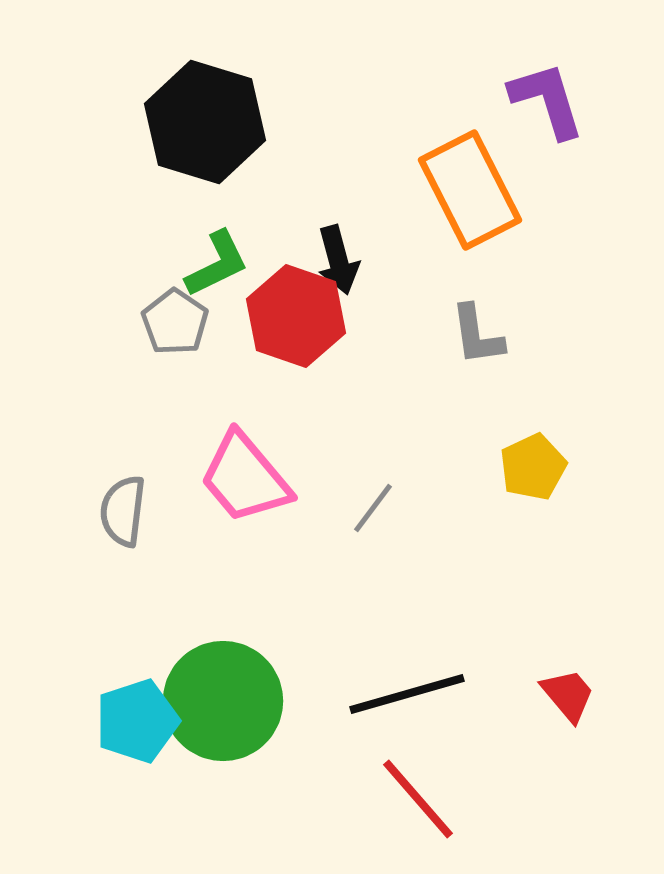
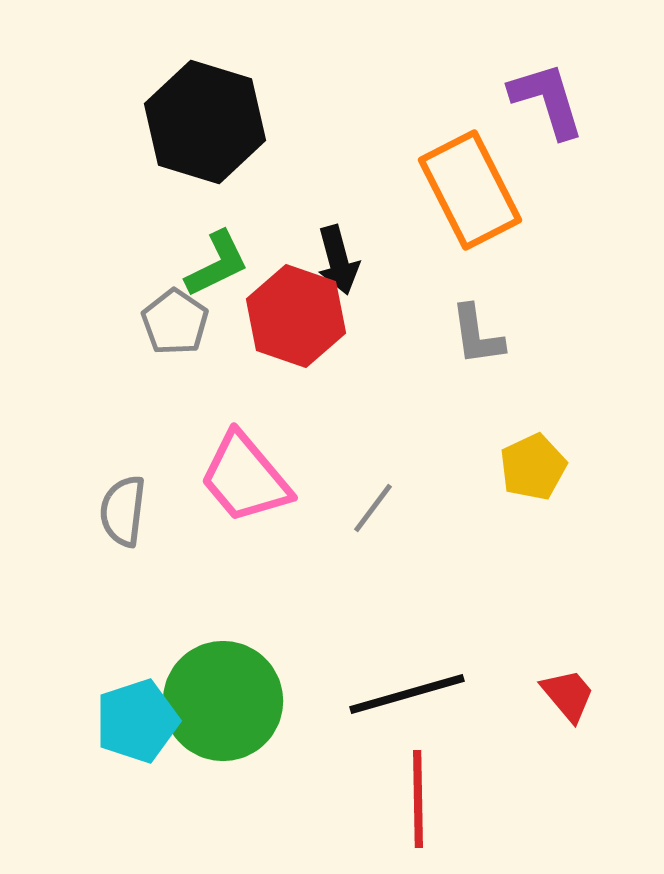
red line: rotated 40 degrees clockwise
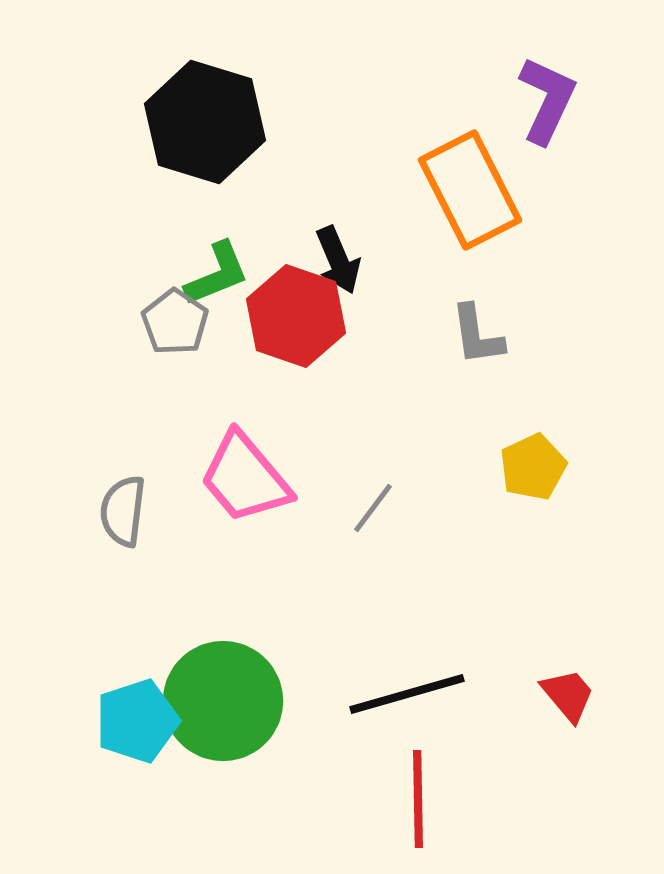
purple L-shape: rotated 42 degrees clockwise
black arrow: rotated 8 degrees counterclockwise
green L-shape: moved 10 px down; rotated 4 degrees clockwise
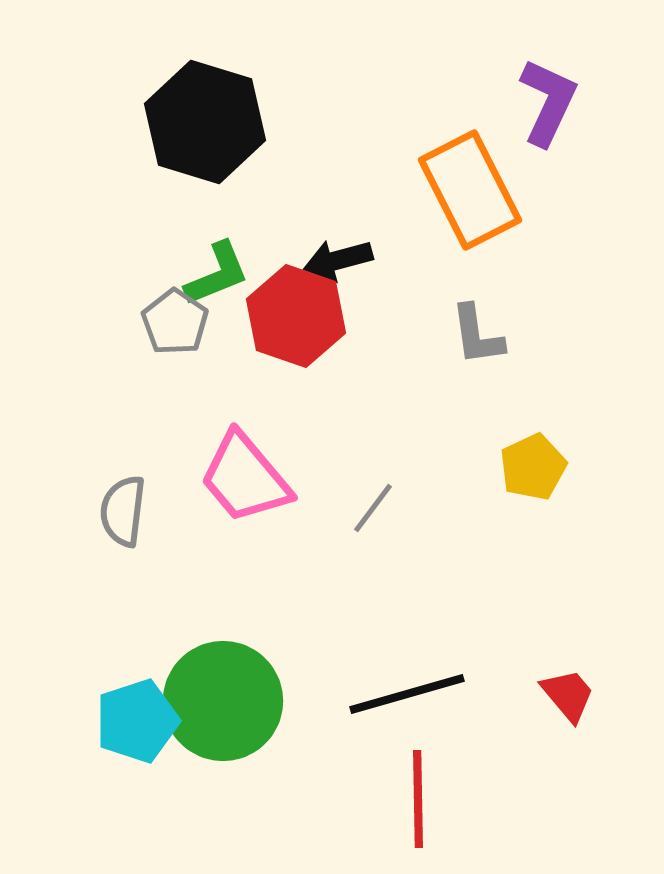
purple L-shape: moved 1 px right, 2 px down
black arrow: rotated 98 degrees clockwise
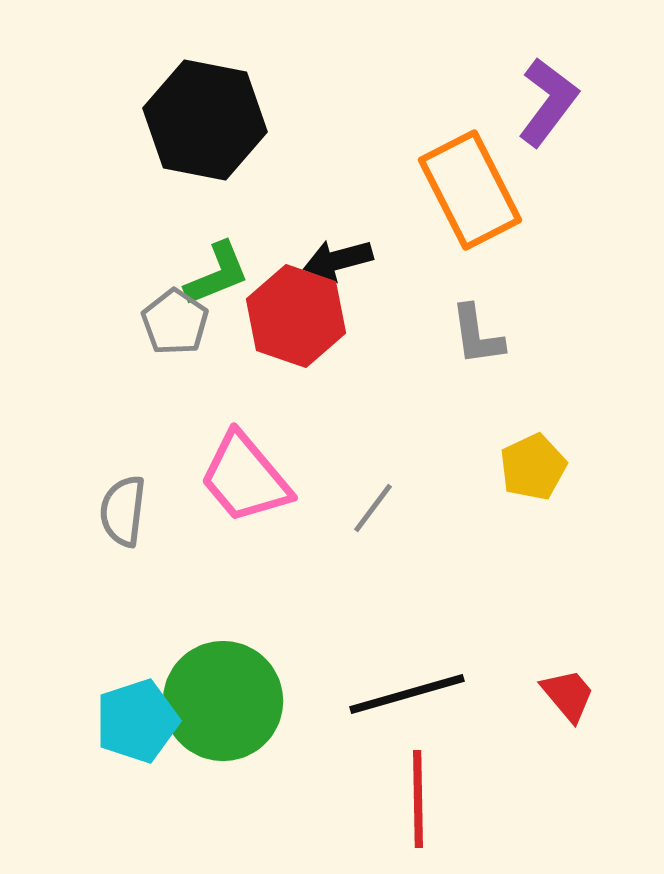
purple L-shape: rotated 12 degrees clockwise
black hexagon: moved 2 px up; rotated 6 degrees counterclockwise
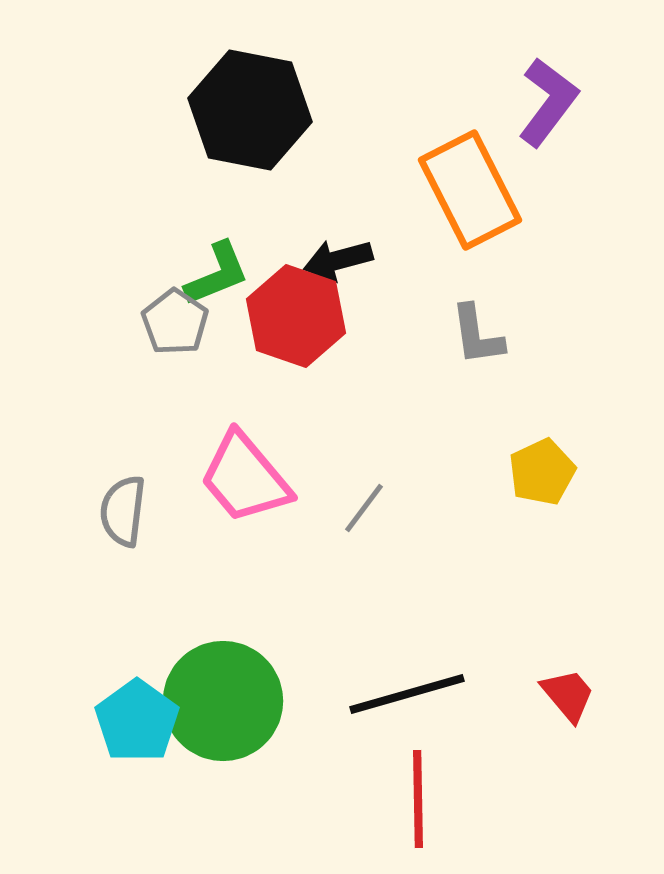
black hexagon: moved 45 px right, 10 px up
yellow pentagon: moved 9 px right, 5 px down
gray line: moved 9 px left
cyan pentagon: rotated 18 degrees counterclockwise
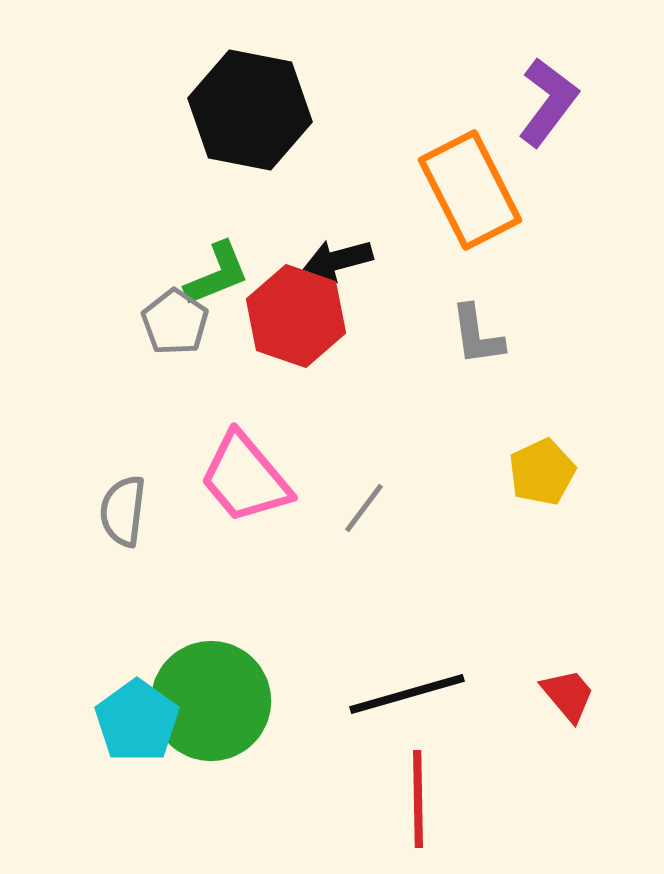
green circle: moved 12 px left
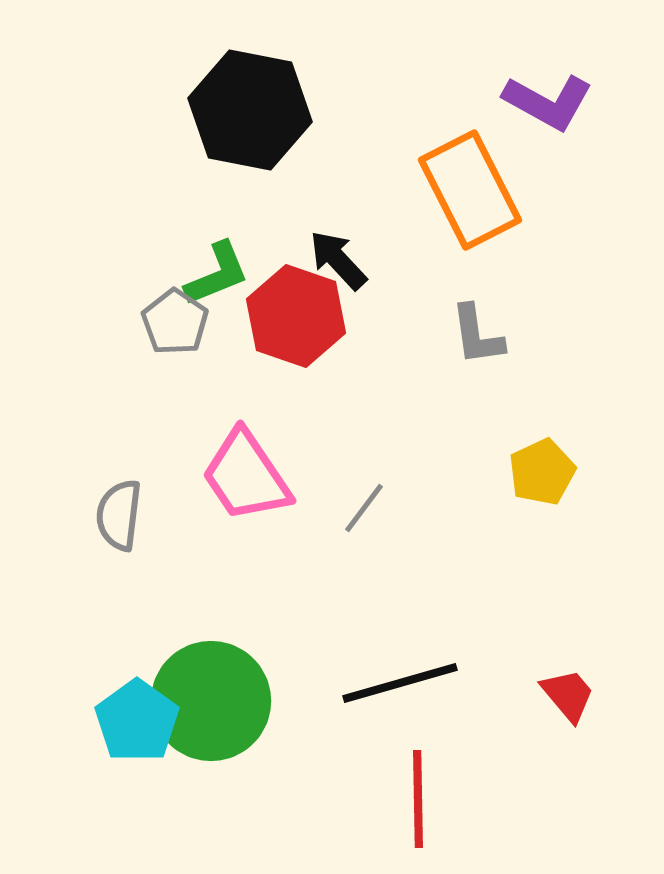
purple L-shape: rotated 82 degrees clockwise
black arrow: rotated 62 degrees clockwise
pink trapezoid: moved 1 px right, 2 px up; rotated 6 degrees clockwise
gray semicircle: moved 4 px left, 4 px down
black line: moved 7 px left, 11 px up
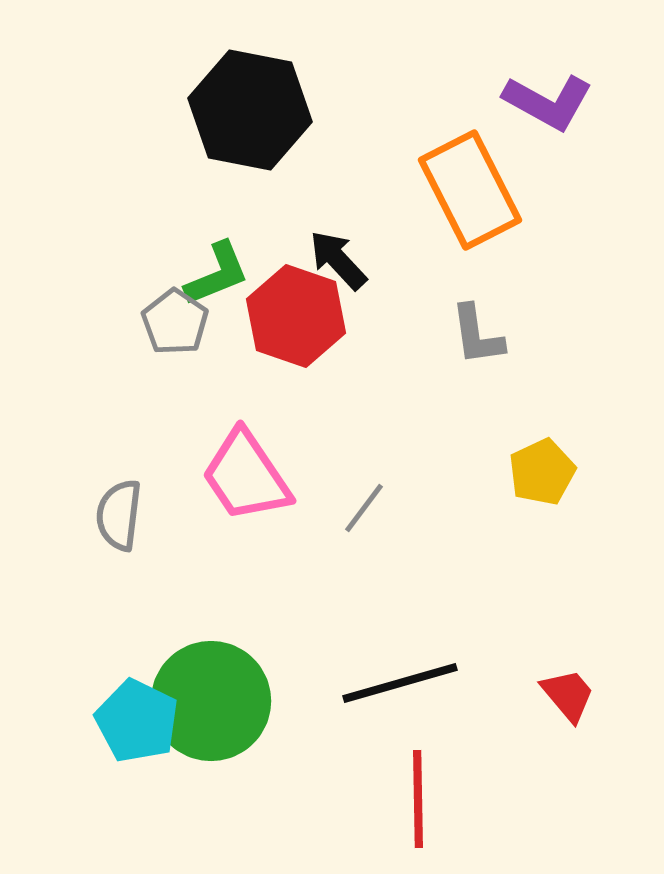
cyan pentagon: rotated 10 degrees counterclockwise
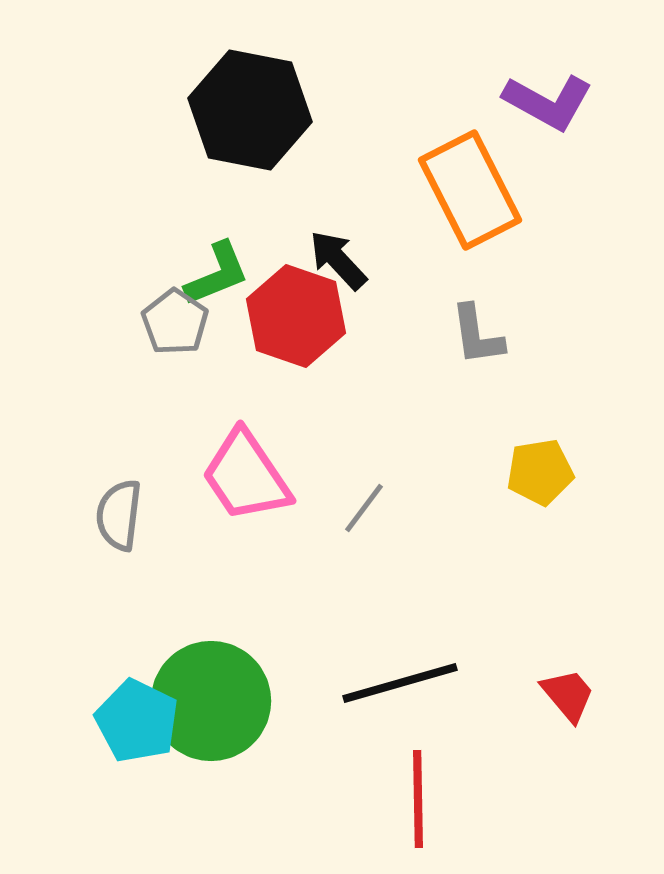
yellow pentagon: moved 2 px left; rotated 16 degrees clockwise
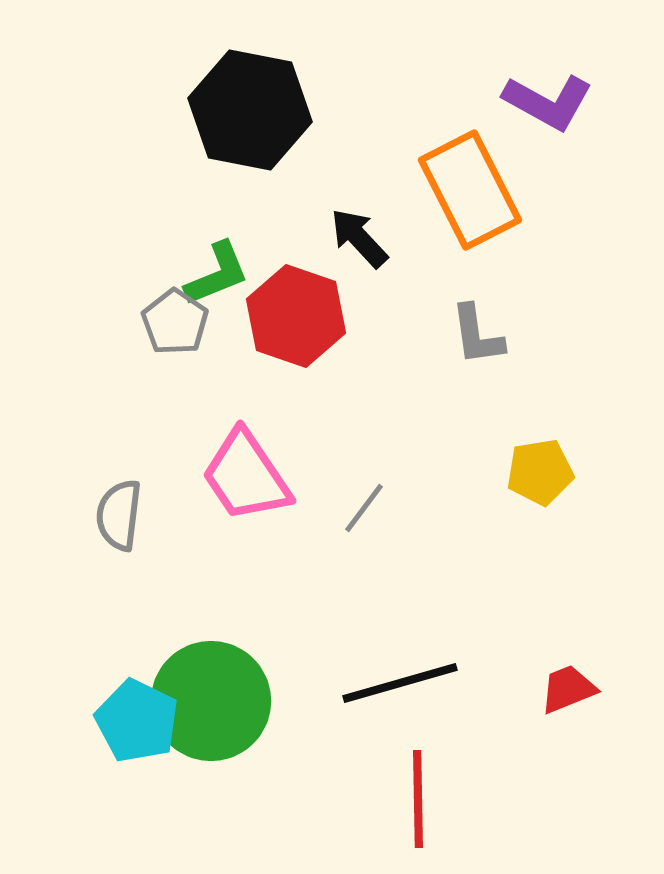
black arrow: moved 21 px right, 22 px up
red trapezoid: moved 6 px up; rotated 72 degrees counterclockwise
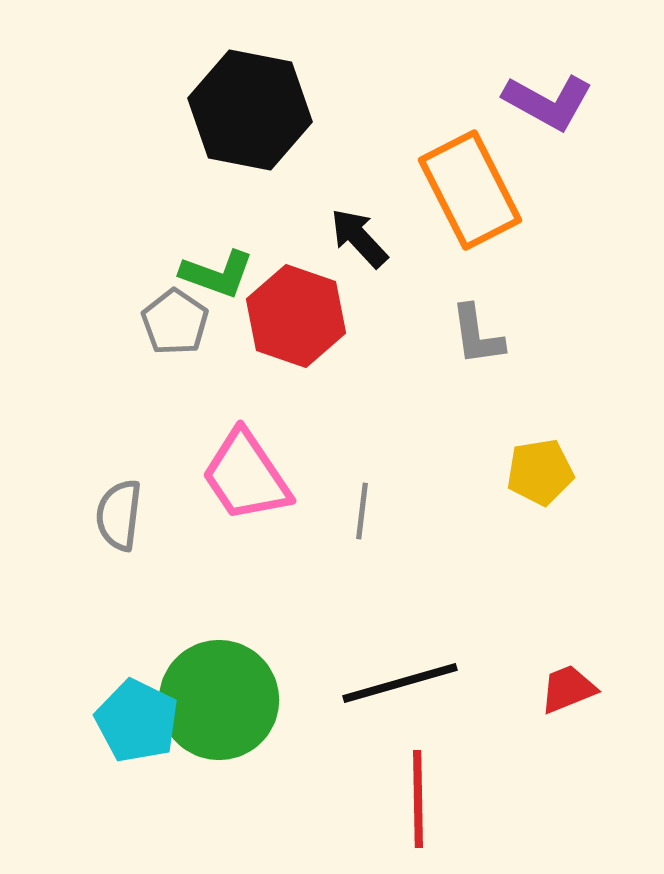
green L-shape: rotated 42 degrees clockwise
gray line: moved 2 px left, 3 px down; rotated 30 degrees counterclockwise
green circle: moved 8 px right, 1 px up
